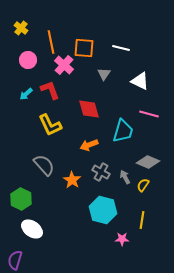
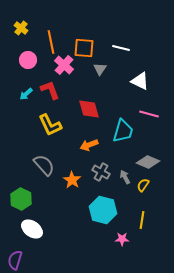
gray triangle: moved 4 px left, 5 px up
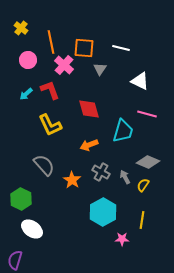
pink line: moved 2 px left
cyan hexagon: moved 2 px down; rotated 16 degrees clockwise
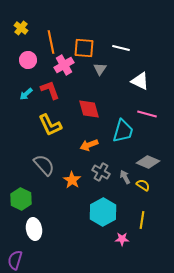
pink cross: rotated 18 degrees clockwise
yellow semicircle: rotated 88 degrees clockwise
white ellipse: moved 2 px right; rotated 45 degrees clockwise
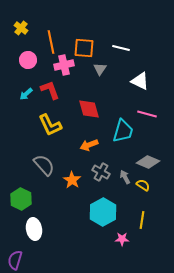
pink cross: rotated 18 degrees clockwise
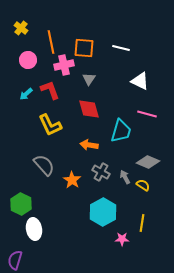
gray triangle: moved 11 px left, 10 px down
cyan trapezoid: moved 2 px left
orange arrow: rotated 30 degrees clockwise
green hexagon: moved 5 px down
yellow line: moved 3 px down
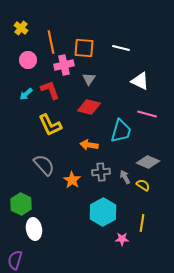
red diamond: moved 2 px up; rotated 60 degrees counterclockwise
gray cross: rotated 36 degrees counterclockwise
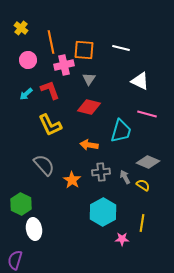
orange square: moved 2 px down
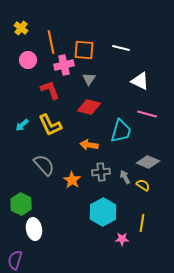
cyan arrow: moved 4 px left, 31 px down
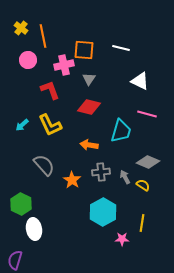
orange line: moved 8 px left, 6 px up
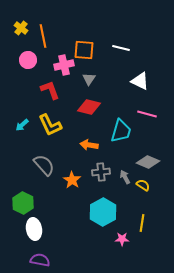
green hexagon: moved 2 px right, 1 px up
purple semicircle: moved 25 px right; rotated 84 degrees clockwise
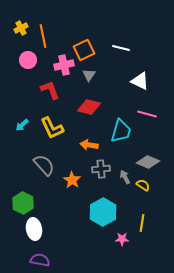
yellow cross: rotated 24 degrees clockwise
orange square: rotated 30 degrees counterclockwise
gray triangle: moved 4 px up
yellow L-shape: moved 2 px right, 3 px down
gray cross: moved 3 px up
